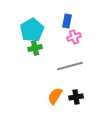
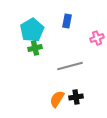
pink cross: moved 23 px right, 1 px down
orange semicircle: moved 2 px right, 3 px down
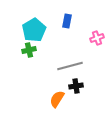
cyan pentagon: moved 2 px right
green cross: moved 6 px left, 2 px down
black cross: moved 11 px up
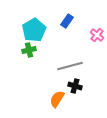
blue rectangle: rotated 24 degrees clockwise
pink cross: moved 3 px up; rotated 32 degrees counterclockwise
black cross: moved 1 px left; rotated 24 degrees clockwise
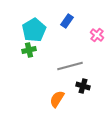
black cross: moved 8 px right
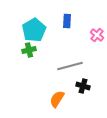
blue rectangle: rotated 32 degrees counterclockwise
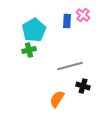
pink cross: moved 14 px left, 20 px up
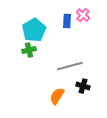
orange semicircle: moved 3 px up
